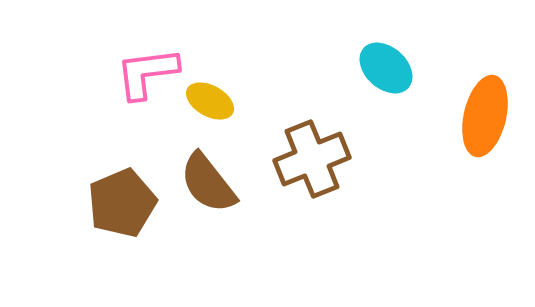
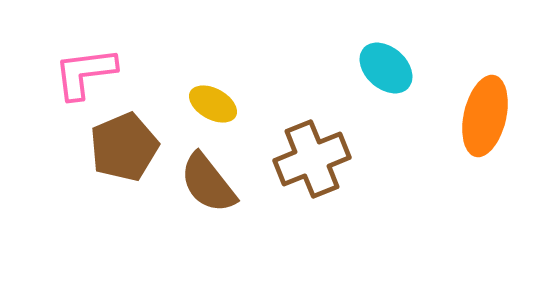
pink L-shape: moved 62 px left
yellow ellipse: moved 3 px right, 3 px down
brown pentagon: moved 2 px right, 56 px up
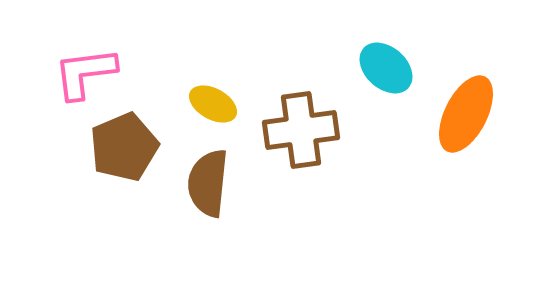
orange ellipse: moved 19 px left, 2 px up; rotated 14 degrees clockwise
brown cross: moved 11 px left, 29 px up; rotated 14 degrees clockwise
brown semicircle: rotated 44 degrees clockwise
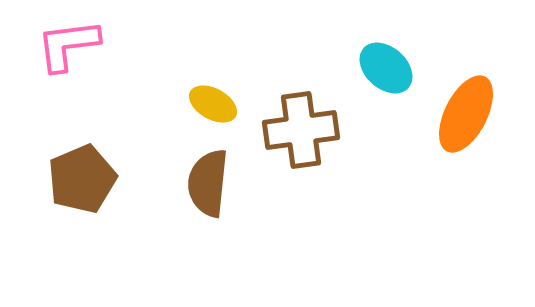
pink L-shape: moved 17 px left, 28 px up
brown pentagon: moved 42 px left, 32 px down
